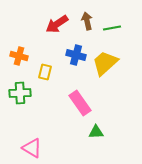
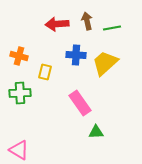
red arrow: rotated 30 degrees clockwise
blue cross: rotated 12 degrees counterclockwise
pink triangle: moved 13 px left, 2 px down
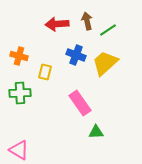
green line: moved 4 px left, 2 px down; rotated 24 degrees counterclockwise
blue cross: rotated 18 degrees clockwise
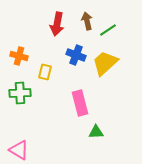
red arrow: rotated 75 degrees counterclockwise
pink rectangle: rotated 20 degrees clockwise
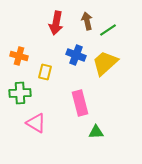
red arrow: moved 1 px left, 1 px up
pink triangle: moved 17 px right, 27 px up
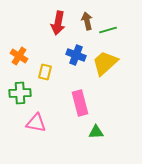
red arrow: moved 2 px right
green line: rotated 18 degrees clockwise
orange cross: rotated 18 degrees clockwise
pink triangle: rotated 20 degrees counterclockwise
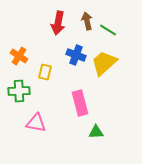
green line: rotated 48 degrees clockwise
yellow trapezoid: moved 1 px left
green cross: moved 1 px left, 2 px up
